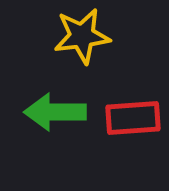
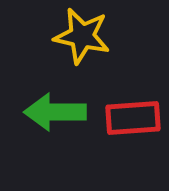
yellow star: rotated 20 degrees clockwise
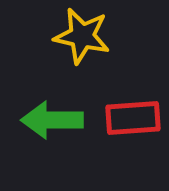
green arrow: moved 3 px left, 8 px down
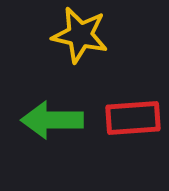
yellow star: moved 2 px left, 1 px up
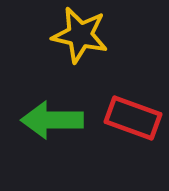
red rectangle: rotated 24 degrees clockwise
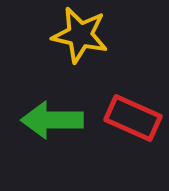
red rectangle: rotated 4 degrees clockwise
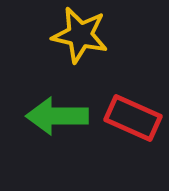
green arrow: moved 5 px right, 4 px up
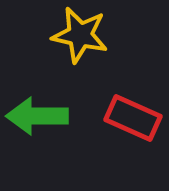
green arrow: moved 20 px left
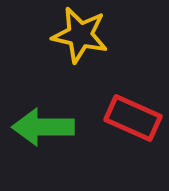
green arrow: moved 6 px right, 11 px down
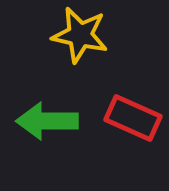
green arrow: moved 4 px right, 6 px up
